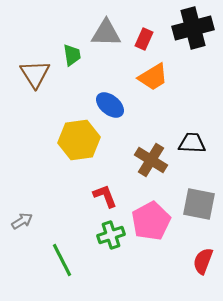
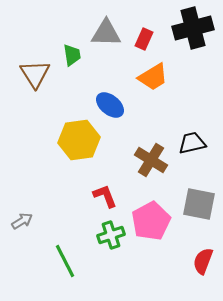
black trapezoid: rotated 16 degrees counterclockwise
green line: moved 3 px right, 1 px down
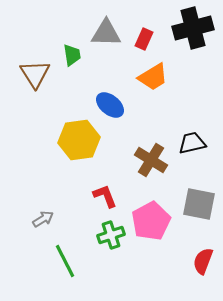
gray arrow: moved 21 px right, 2 px up
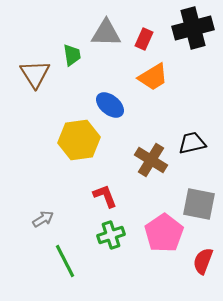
pink pentagon: moved 13 px right, 12 px down; rotated 6 degrees counterclockwise
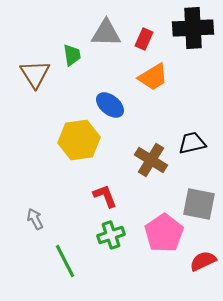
black cross: rotated 12 degrees clockwise
gray arrow: moved 8 px left; rotated 85 degrees counterclockwise
red semicircle: rotated 44 degrees clockwise
